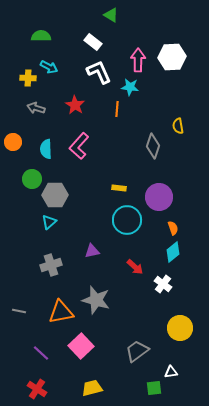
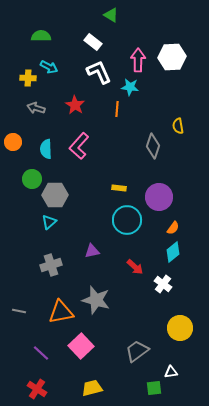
orange semicircle: rotated 56 degrees clockwise
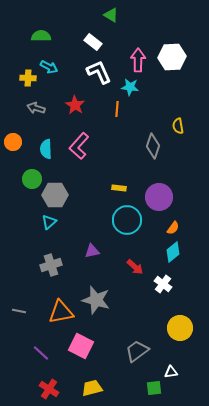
pink square: rotated 20 degrees counterclockwise
red cross: moved 12 px right
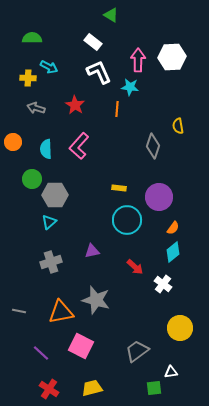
green semicircle: moved 9 px left, 2 px down
gray cross: moved 3 px up
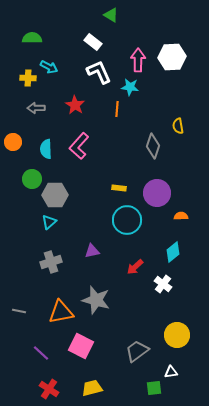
gray arrow: rotated 18 degrees counterclockwise
purple circle: moved 2 px left, 4 px up
orange semicircle: moved 8 px right, 12 px up; rotated 128 degrees counterclockwise
red arrow: rotated 96 degrees clockwise
yellow circle: moved 3 px left, 7 px down
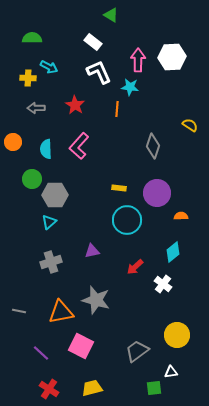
yellow semicircle: moved 12 px right, 1 px up; rotated 133 degrees clockwise
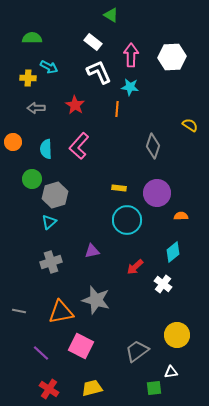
pink arrow: moved 7 px left, 5 px up
gray hexagon: rotated 15 degrees counterclockwise
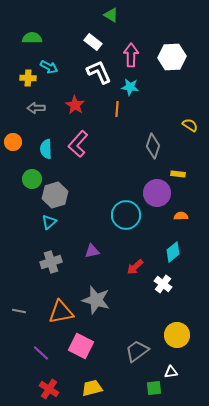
pink L-shape: moved 1 px left, 2 px up
yellow rectangle: moved 59 px right, 14 px up
cyan circle: moved 1 px left, 5 px up
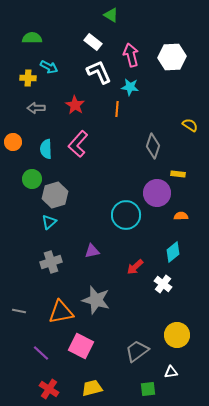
pink arrow: rotated 15 degrees counterclockwise
green square: moved 6 px left, 1 px down
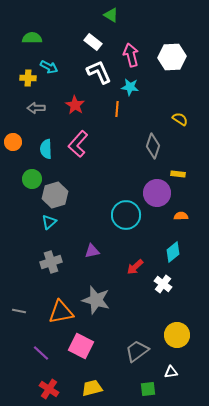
yellow semicircle: moved 10 px left, 6 px up
